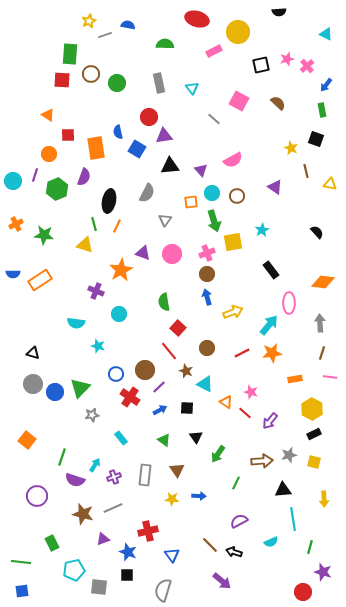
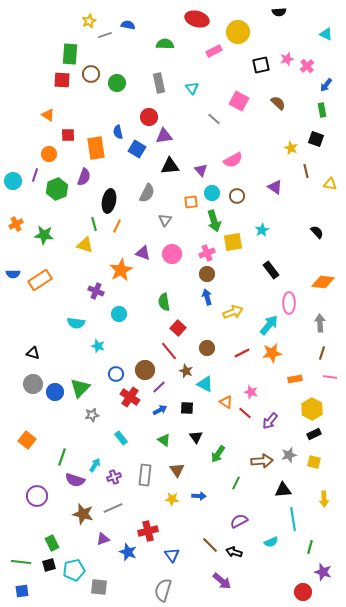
black square at (127, 575): moved 78 px left, 10 px up; rotated 16 degrees counterclockwise
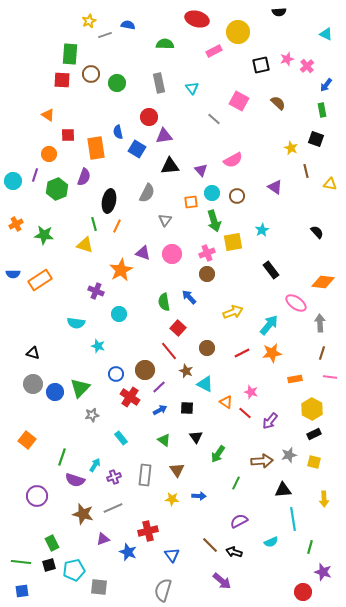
blue arrow at (207, 297): moved 18 px left; rotated 28 degrees counterclockwise
pink ellipse at (289, 303): moved 7 px right; rotated 55 degrees counterclockwise
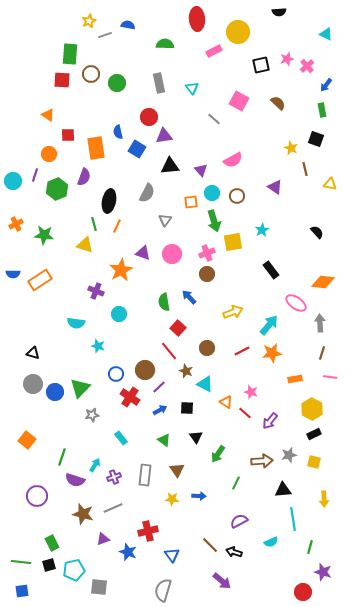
red ellipse at (197, 19): rotated 70 degrees clockwise
brown line at (306, 171): moved 1 px left, 2 px up
red line at (242, 353): moved 2 px up
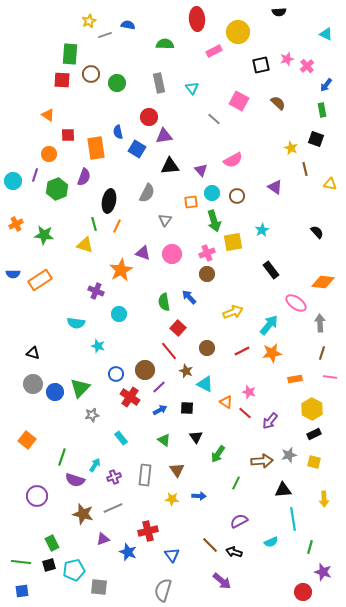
pink star at (251, 392): moved 2 px left
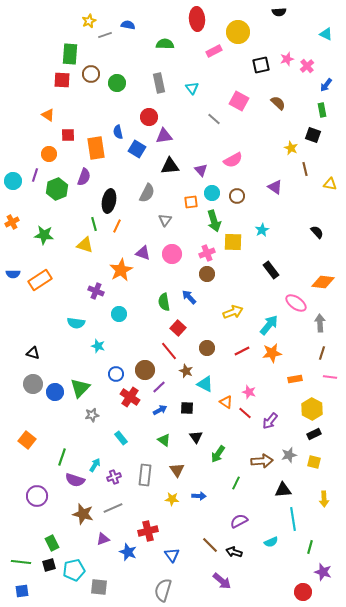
black square at (316, 139): moved 3 px left, 4 px up
orange cross at (16, 224): moved 4 px left, 2 px up
yellow square at (233, 242): rotated 12 degrees clockwise
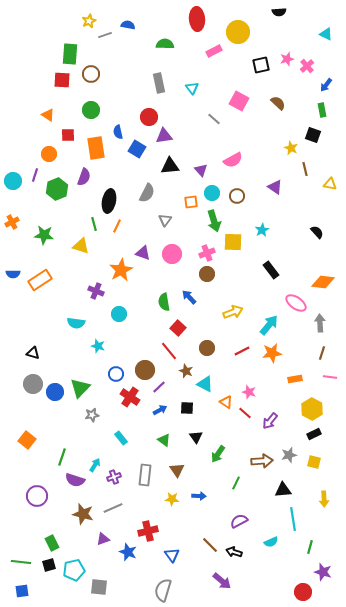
green circle at (117, 83): moved 26 px left, 27 px down
yellow triangle at (85, 245): moved 4 px left, 1 px down
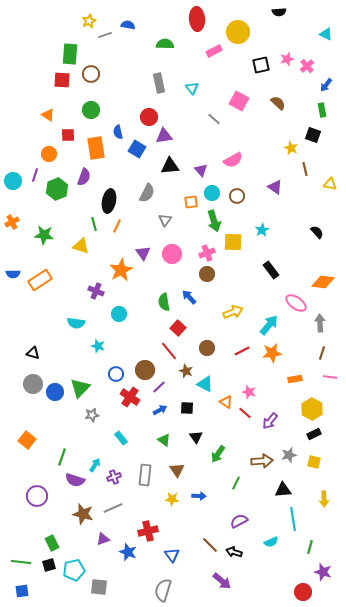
purple triangle at (143, 253): rotated 35 degrees clockwise
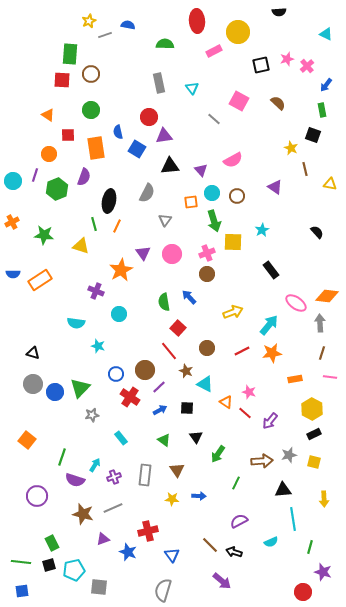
red ellipse at (197, 19): moved 2 px down
orange diamond at (323, 282): moved 4 px right, 14 px down
